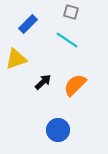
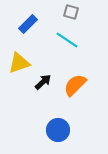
yellow triangle: moved 3 px right, 4 px down
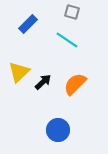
gray square: moved 1 px right
yellow triangle: moved 9 px down; rotated 25 degrees counterclockwise
orange semicircle: moved 1 px up
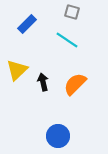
blue rectangle: moved 1 px left
yellow triangle: moved 2 px left, 2 px up
black arrow: rotated 60 degrees counterclockwise
blue circle: moved 6 px down
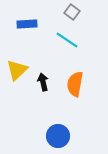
gray square: rotated 21 degrees clockwise
blue rectangle: rotated 42 degrees clockwise
orange semicircle: rotated 35 degrees counterclockwise
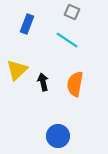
gray square: rotated 14 degrees counterclockwise
blue rectangle: rotated 66 degrees counterclockwise
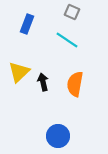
yellow triangle: moved 2 px right, 2 px down
